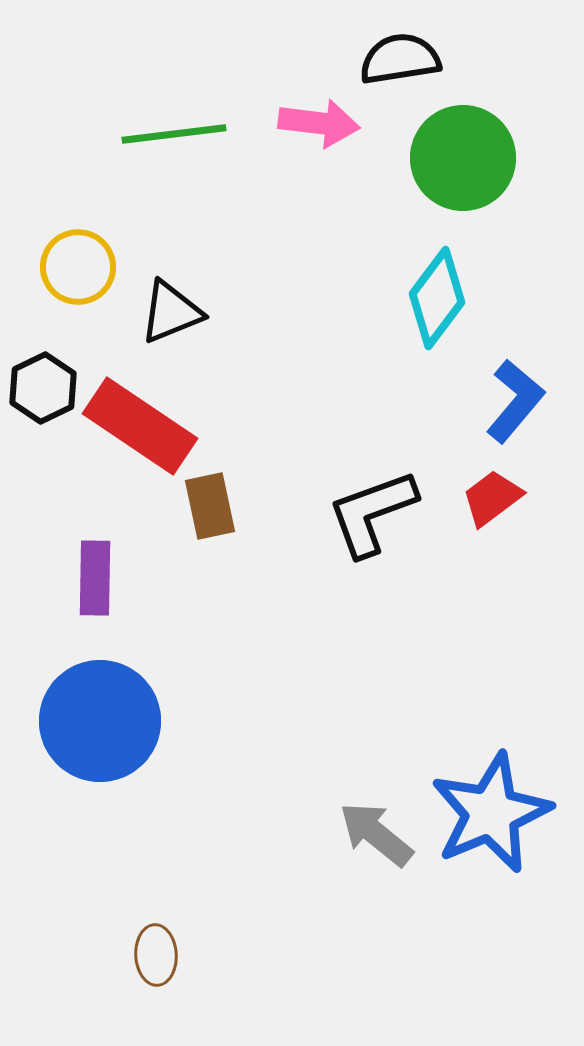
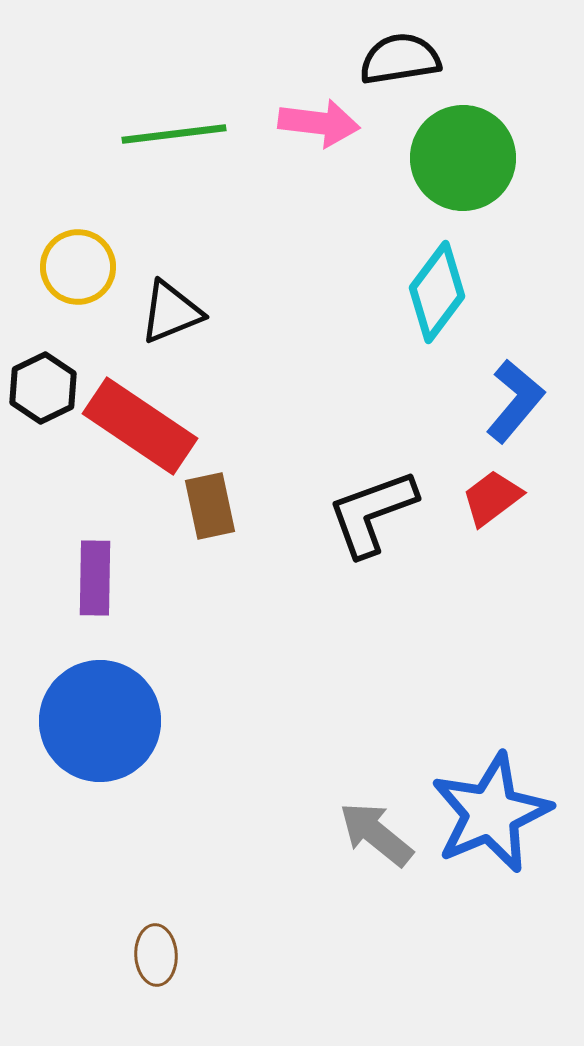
cyan diamond: moved 6 px up
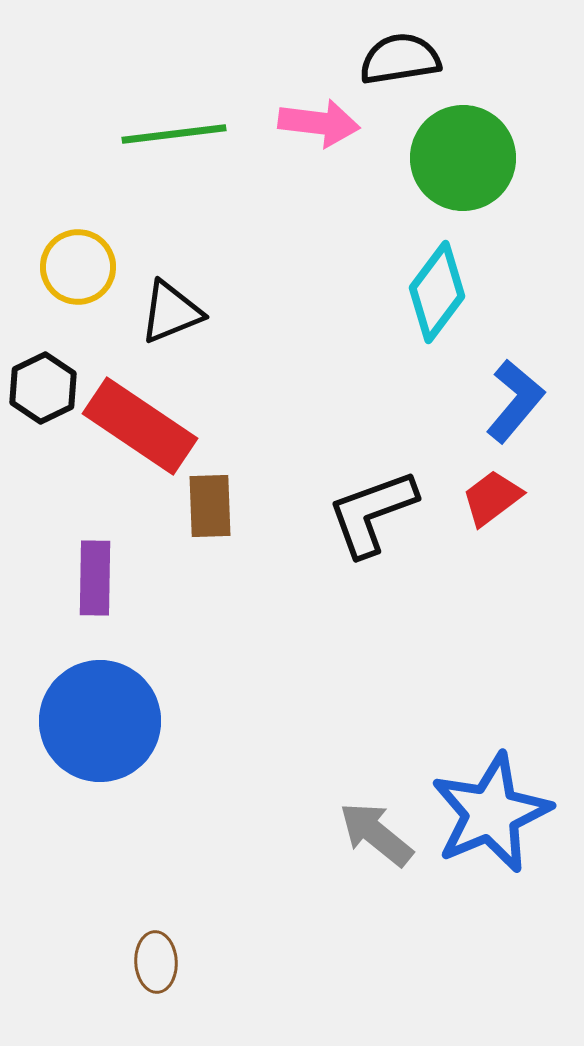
brown rectangle: rotated 10 degrees clockwise
brown ellipse: moved 7 px down
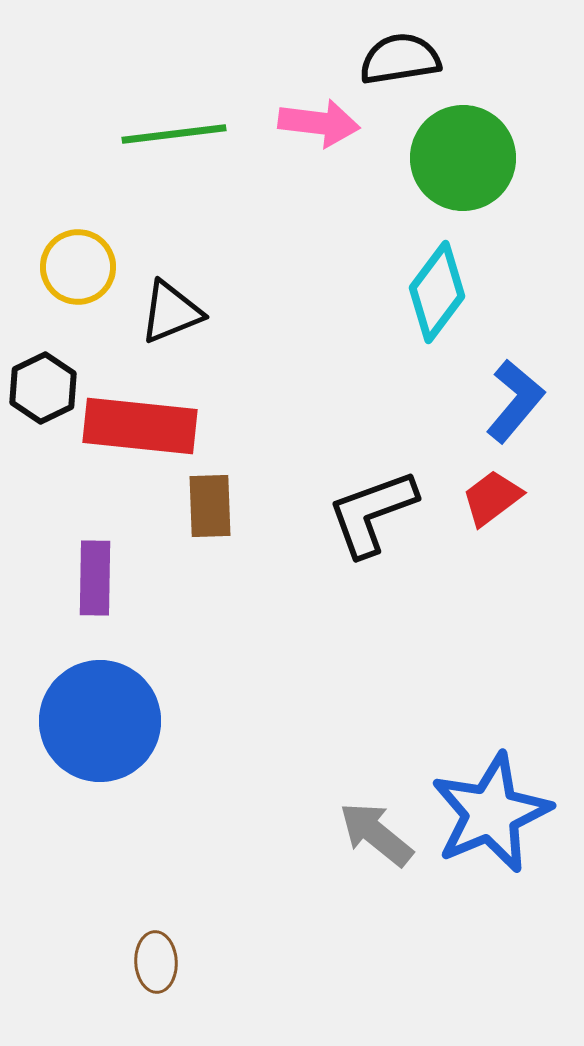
red rectangle: rotated 28 degrees counterclockwise
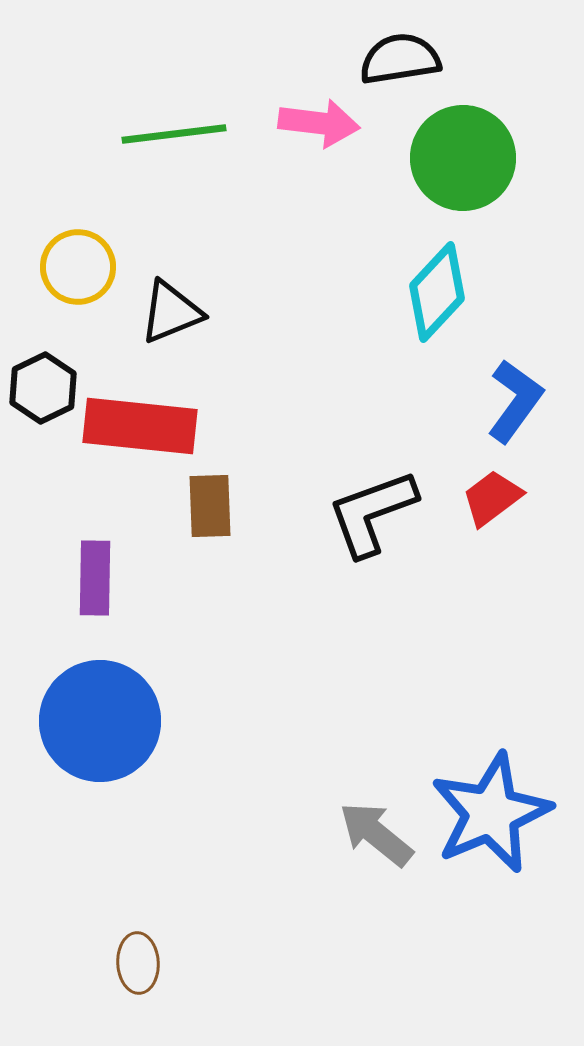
cyan diamond: rotated 6 degrees clockwise
blue L-shape: rotated 4 degrees counterclockwise
brown ellipse: moved 18 px left, 1 px down
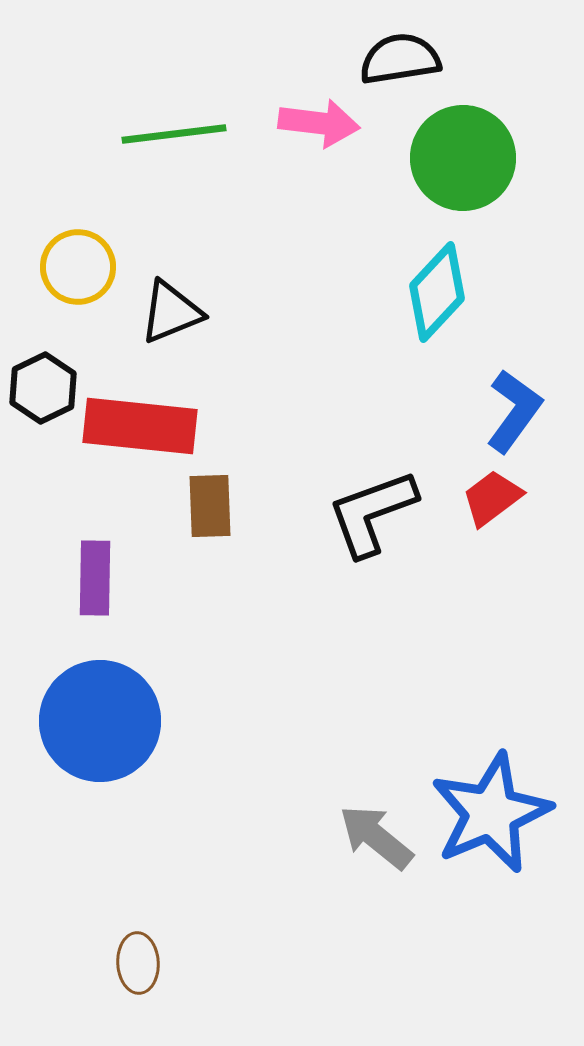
blue L-shape: moved 1 px left, 10 px down
gray arrow: moved 3 px down
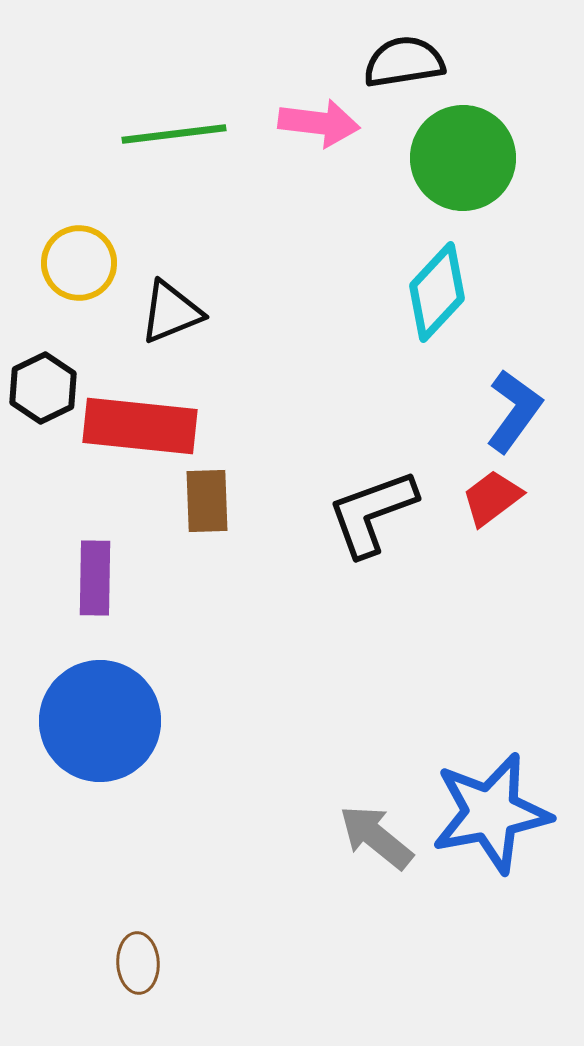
black semicircle: moved 4 px right, 3 px down
yellow circle: moved 1 px right, 4 px up
brown rectangle: moved 3 px left, 5 px up
blue star: rotated 12 degrees clockwise
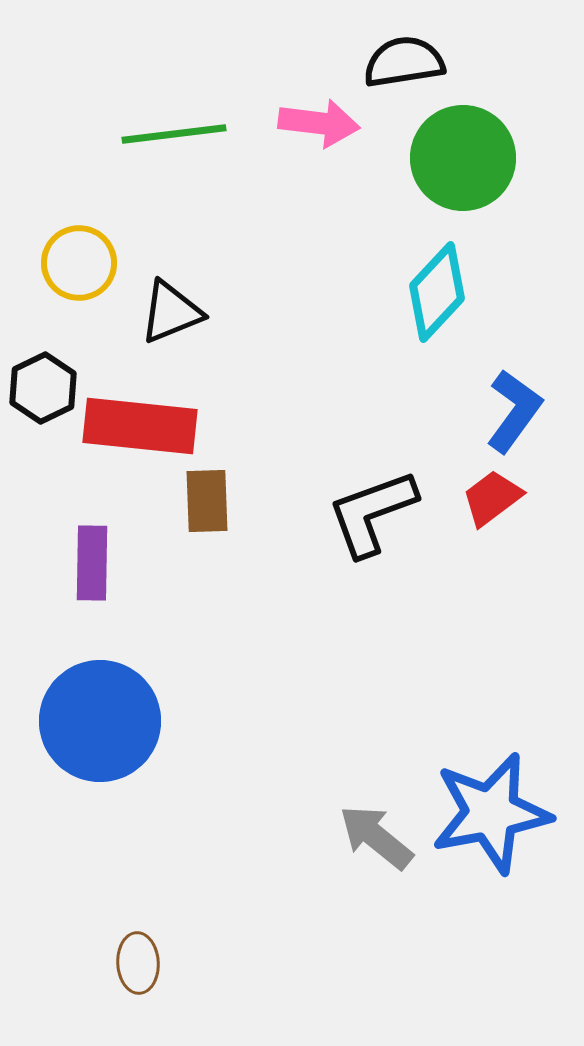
purple rectangle: moved 3 px left, 15 px up
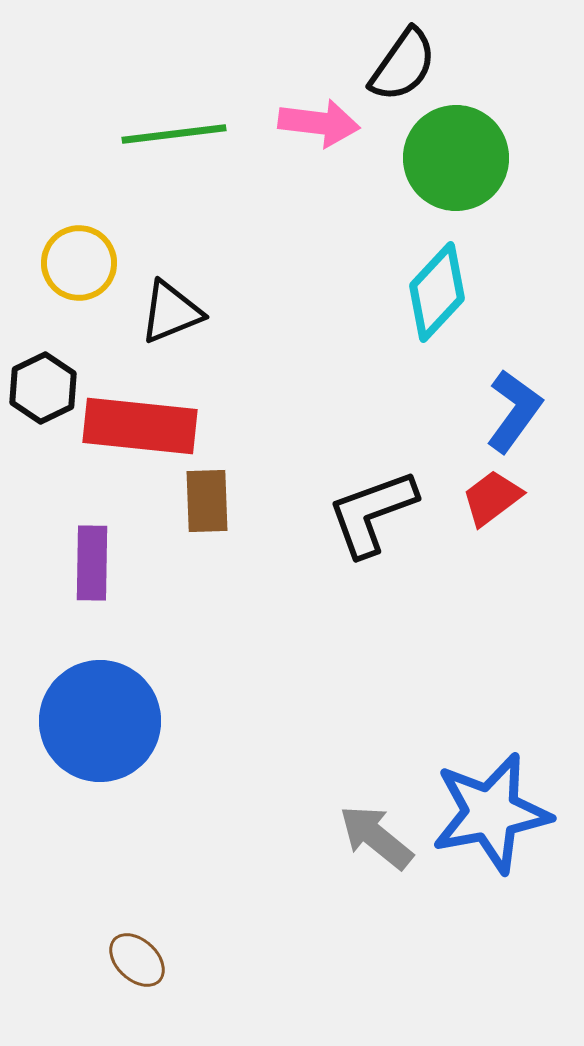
black semicircle: moved 1 px left, 3 px down; rotated 134 degrees clockwise
green circle: moved 7 px left
brown ellipse: moved 1 px left, 3 px up; rotated 44 degrees counterclockwise
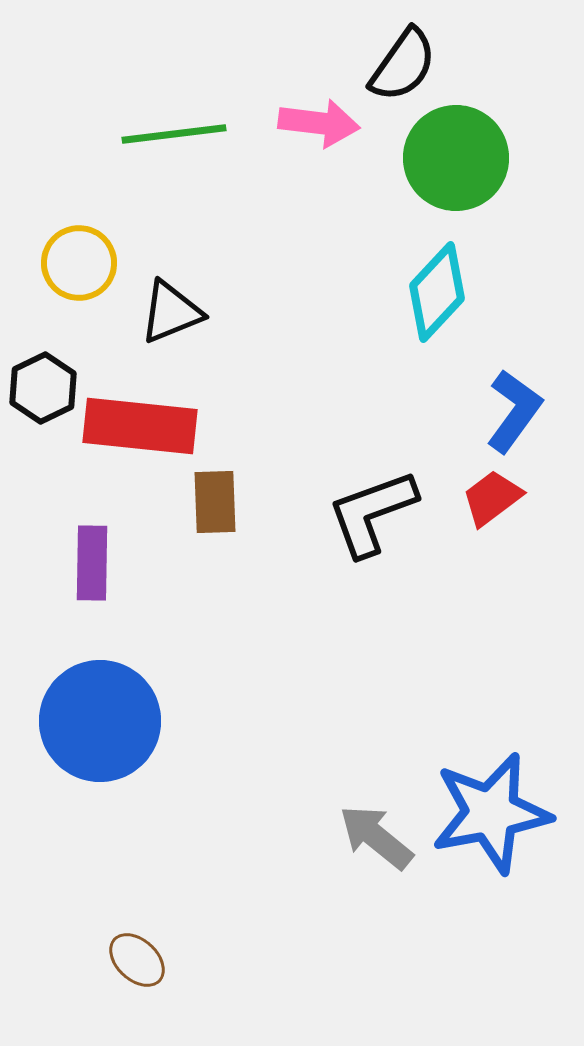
brown rectangle: moved 8 px right, 1 px down
